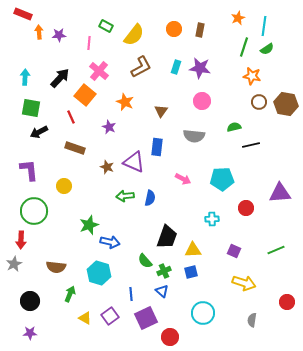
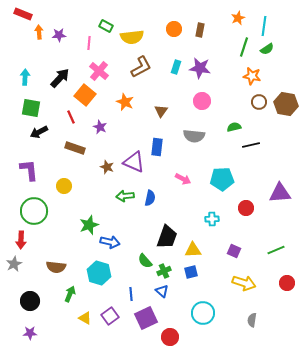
yellow semicircle at (134, 35): moved 2 px left, 2 px down; rotated 45 degrees clockwise
purple star at (109, 127): moved 9 px left
red circle at (287, 302): moved 19 px up
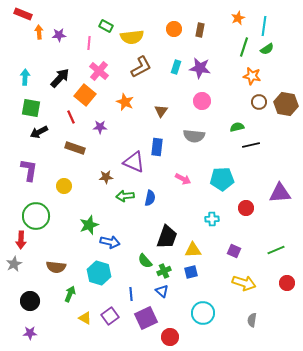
purple star at (100, 127): rotated 24 degrees counterclockwise
green semicircle at (234, 127): moved 3 px right
brown star at (107, 167): moved 1 px left, 10 px down; rotated 24 degrees counterclockwise
purple L-shape at (29, 170): rotated 15 degrees clockwise
green circle at (34, 211): moved 2 px right, 5 px down
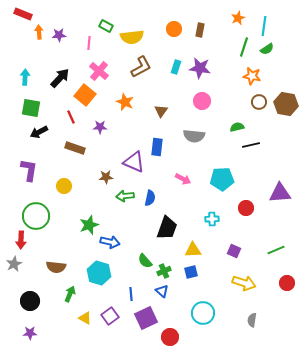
black trapezoid at (167, 237): moved 9 px up
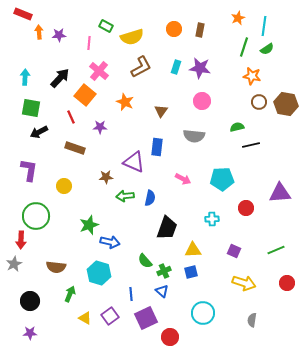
yellow semicircle at (132, 37): rotated 10 degrees counterclockwise
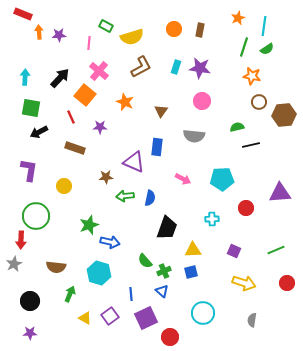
brown hexagon at (286, 104): moved 2 px left, 11 px down; rotated 15 degrees counterclockwise
